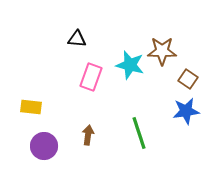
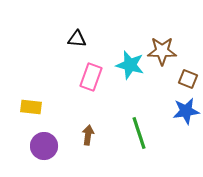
brown square: rotated 12 degrees counterclockwise
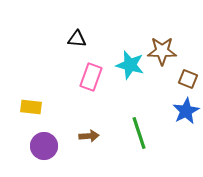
blue star: rotated 20 degrees counterclockwise
brown arrow: moved 1 px right, 1 px down; rotated 78 degrees clockwise
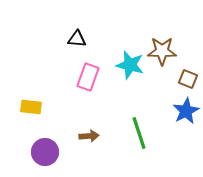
pink rectangle: moved 3 px left
purple circle: moved 1 px right, 6 px down
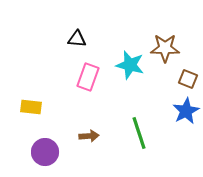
brown star: moved 3 px right, 3 px up
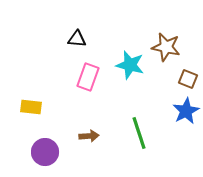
brown star: moved 1 px right, 1 px up; rotated 12 degrees clockwise
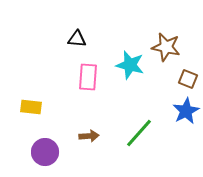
pink rectangle: rotated 16 degrees counterclockwise
green line: rotated 60 degrees clockwise
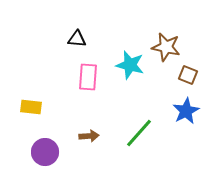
brown square: moved 4 px up
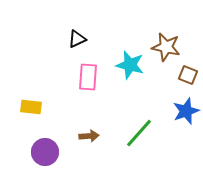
black triangle: rotated 30 degrees counterclockwise
blue star: rotated 8 degrees clockwise
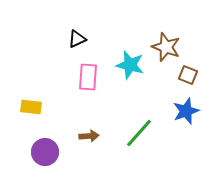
brown star: rotated 8 degrees clockwise
